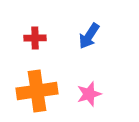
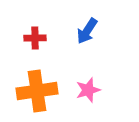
blue arrow: moved 2 px left, 5 px up
pink star: moved 1 px left, 4 px up
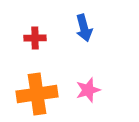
blue arrow: moved 3 px left, 3 px up; rotated 48 degrees counterclockwise
orange cross: moved 3 px down
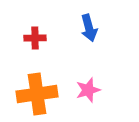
blue arrow: moved 5 px right
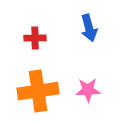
pink star: rotated 15 degrees clockwise
orange cross: moved 1 px right, 3 px up
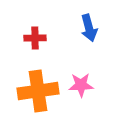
pink star: moved 7 px left, 5 px up
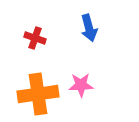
red cross: rotated 20 degrees clockwise
orange cross: moved 3 px down
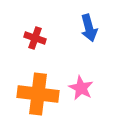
pink star: moved 3 px down; rotated 30 degrees clockwise
orange cross: rotated 15 degrees clockwise
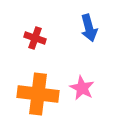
pink star: moved 1 px right
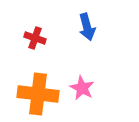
blue arrow: moved 2 px left, 1 px up
